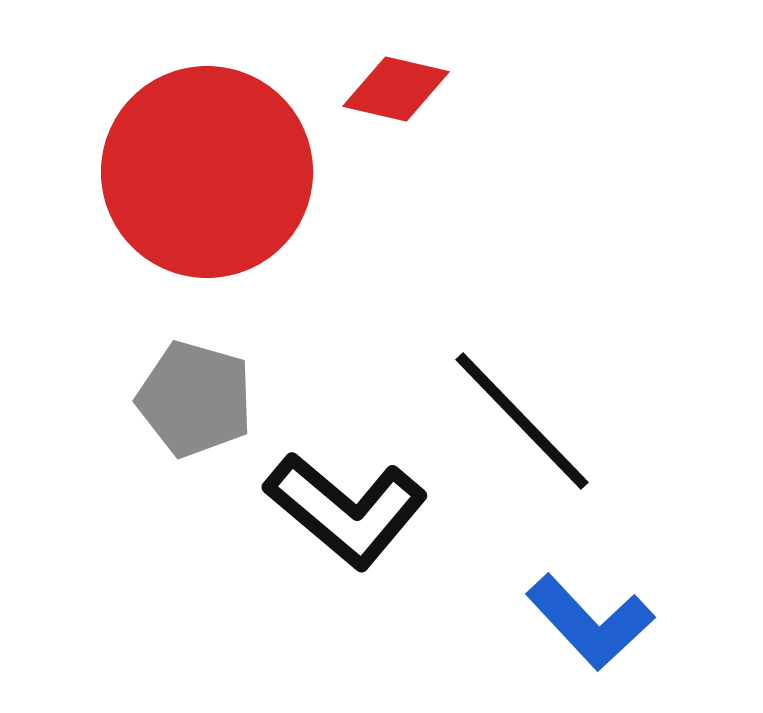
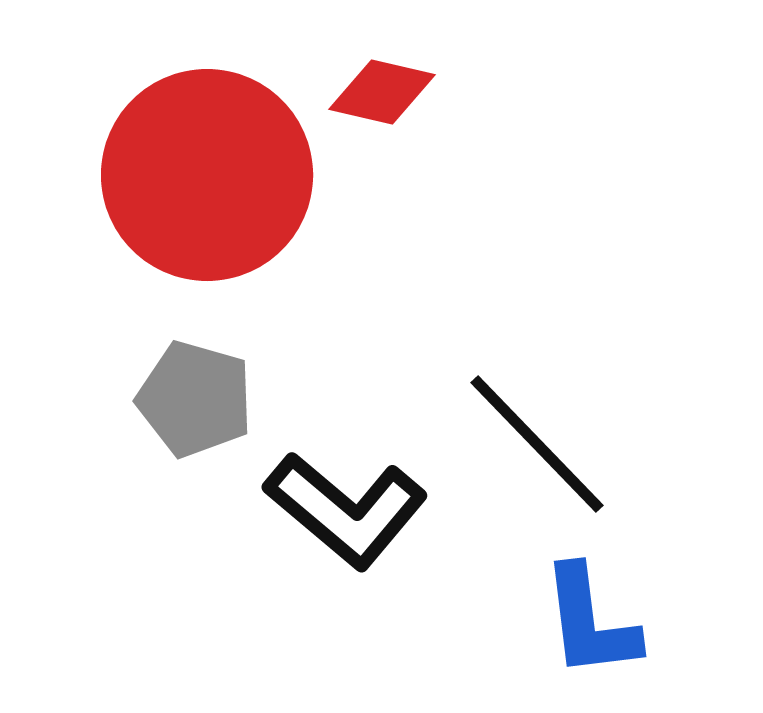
red diamond: moved 14 px left, 3 px down
red circle: moved 3 px down
black line: moved 15 px right, 23 px down
blue L-shape: rotated 36 degrees clockwise
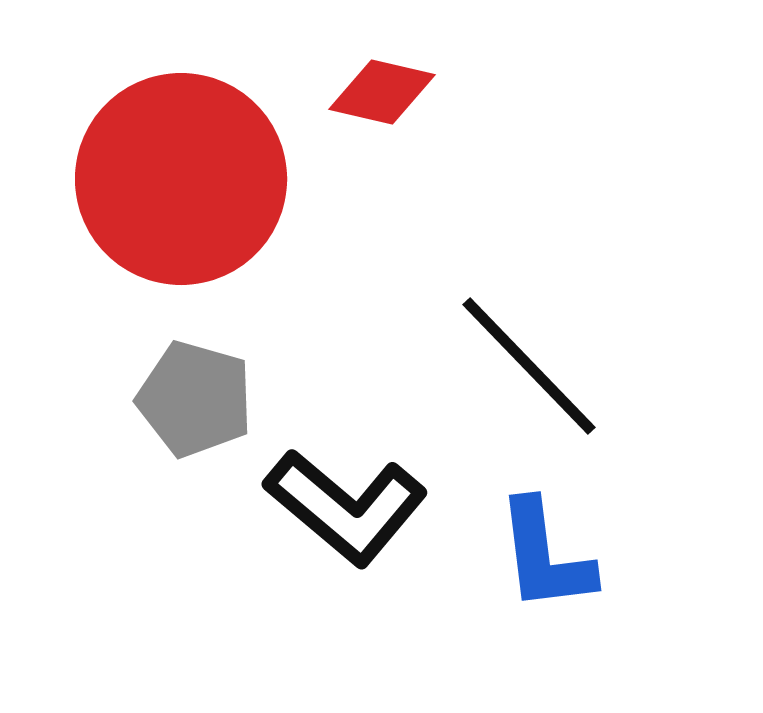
red circle: moved 26 px left, 4 px down
black line: moved 8 px left, 78 px up
black L-shape: moved 3 px up
blue L-shape: moved 45 px left, 66 px up
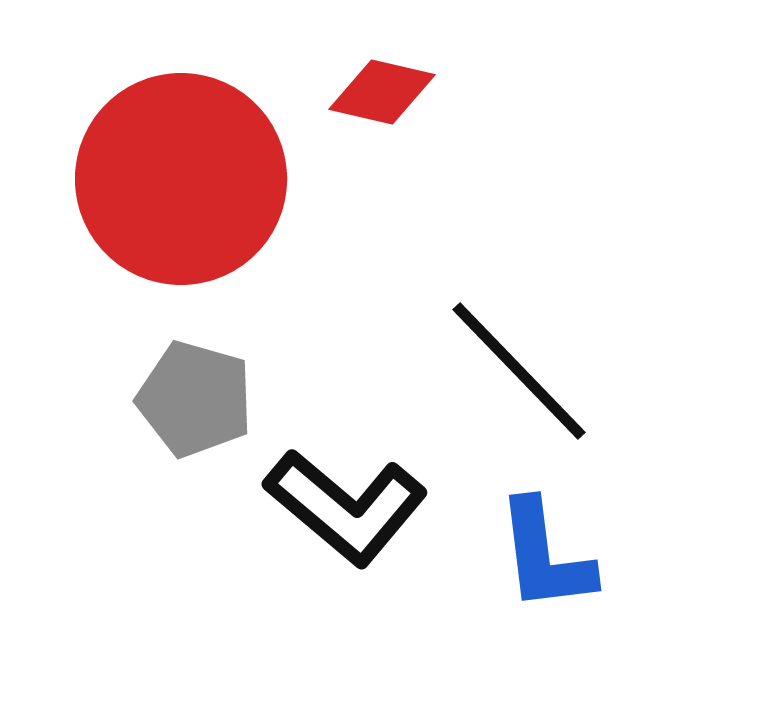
black line: moved 10 px left, 5 px down
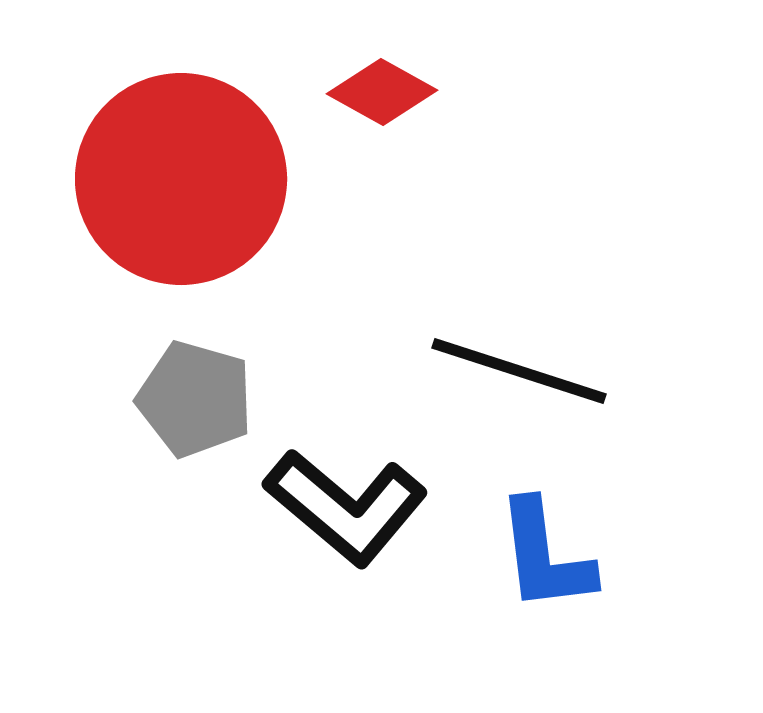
red diamond: rotated 16 degrees clockwise
black line: rotated 28 degrees counterclockwise
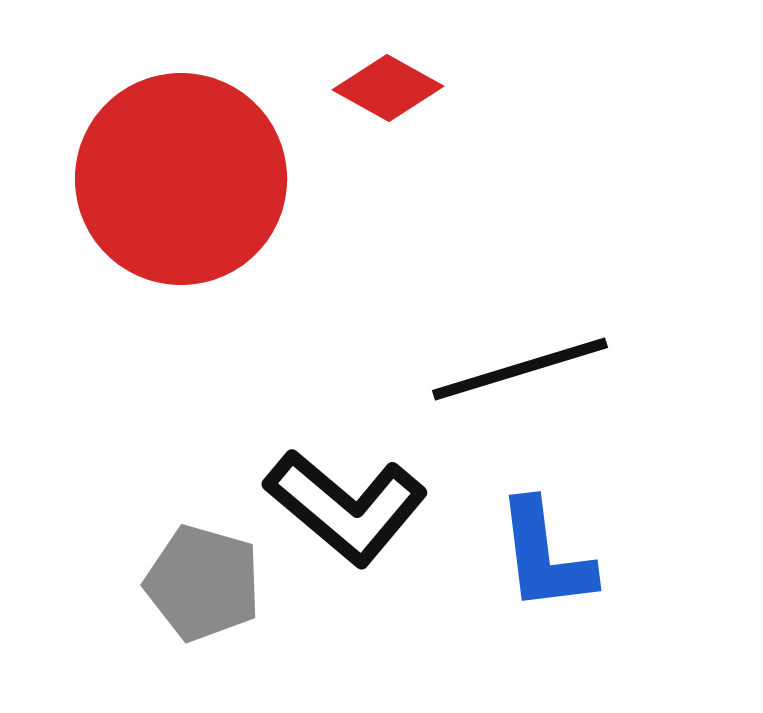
red diamond: moved 6 px right, 4 px up
black line: moved 1 px right, 2 px up; rotated 35 degrees counterclockwise
gray pentagon: moved 8 px right, 184 px down
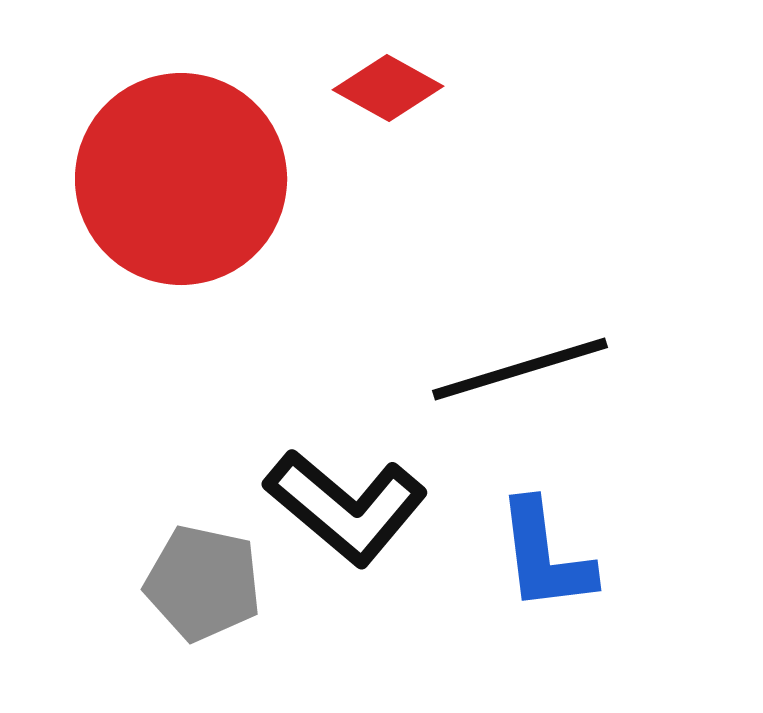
gray pentagon: rotated 4 degrees counterclockwise
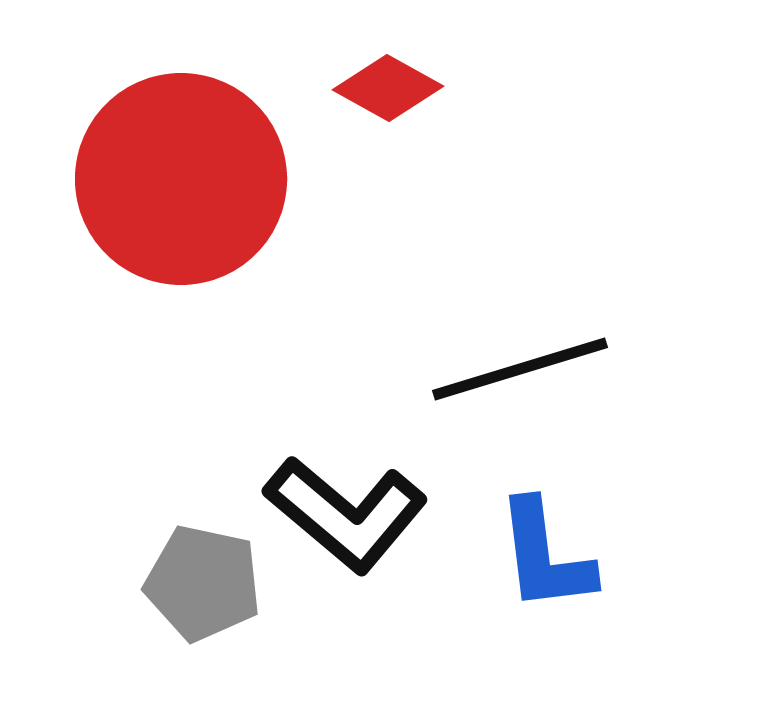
black L-shape: moved 7 px down
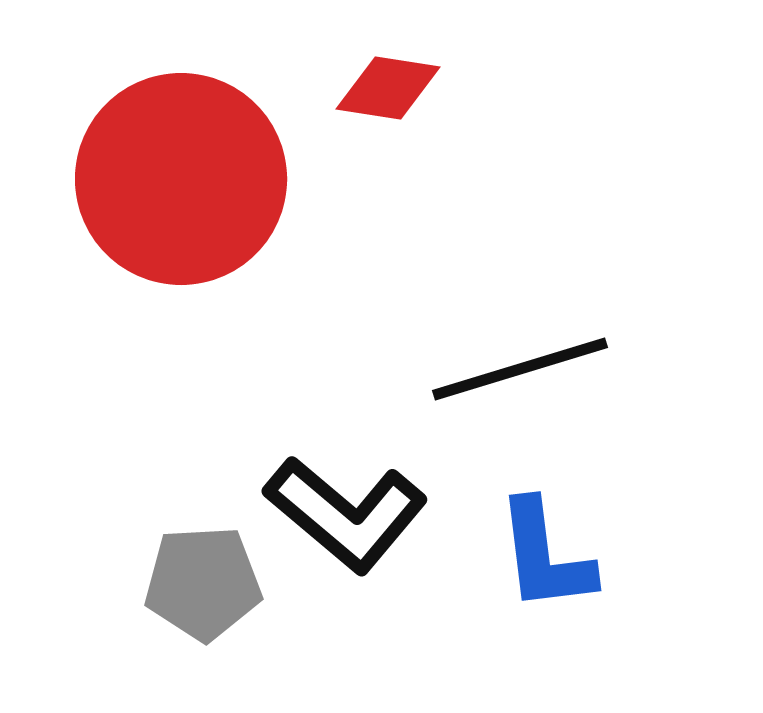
red diamond: rotated 20 degrees counterclockwise
gray pentagon: rotated 15 degrees counterclockwise
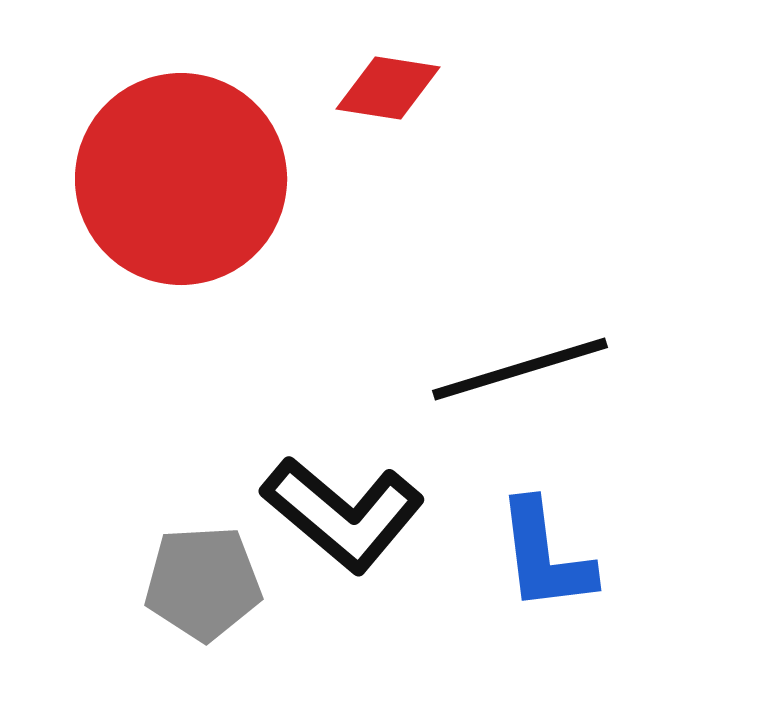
black L-shape: moved 3 px left
